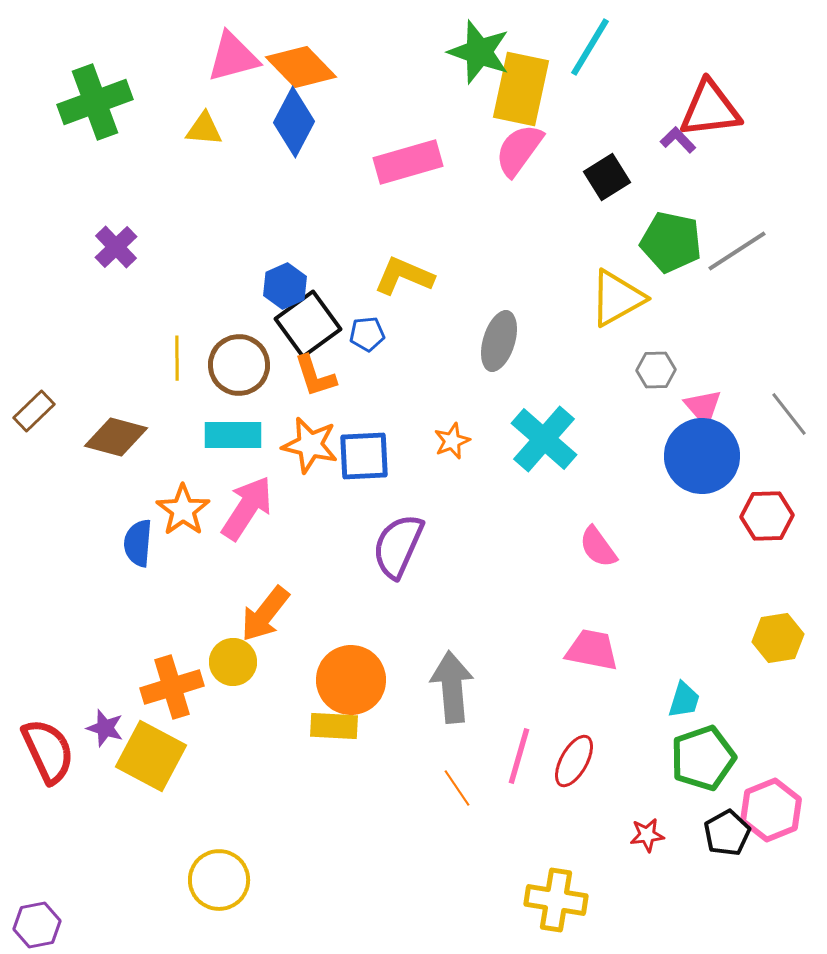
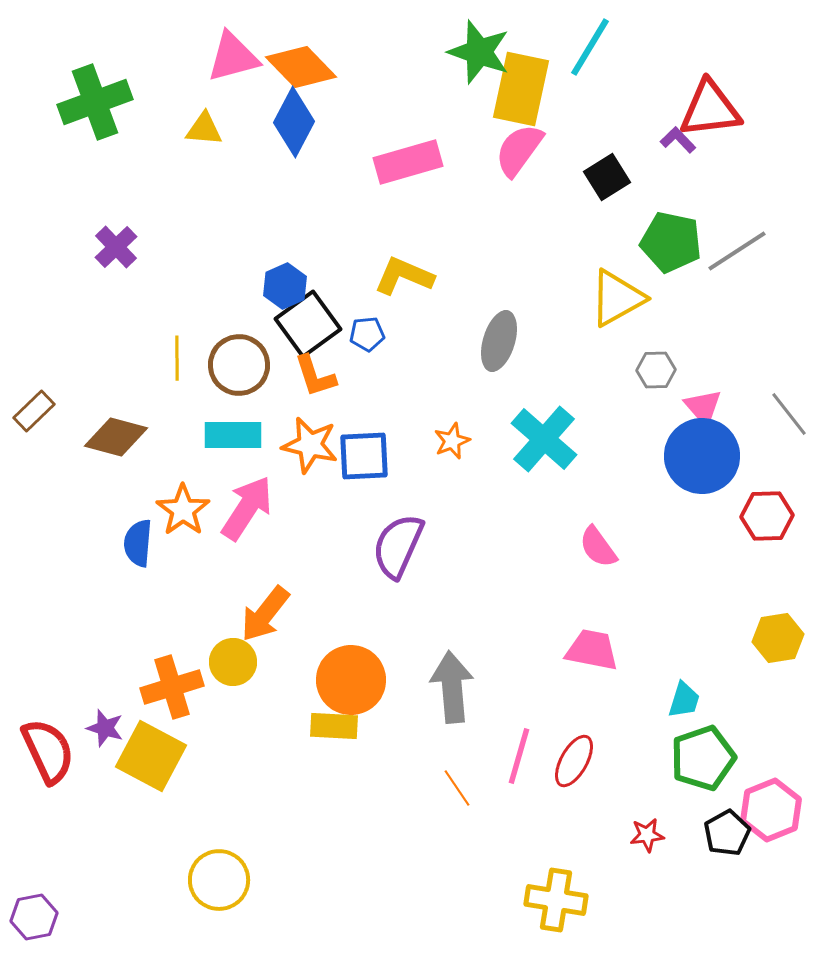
purple hexagon at (37, 925): moved 3 px left, 8 px up
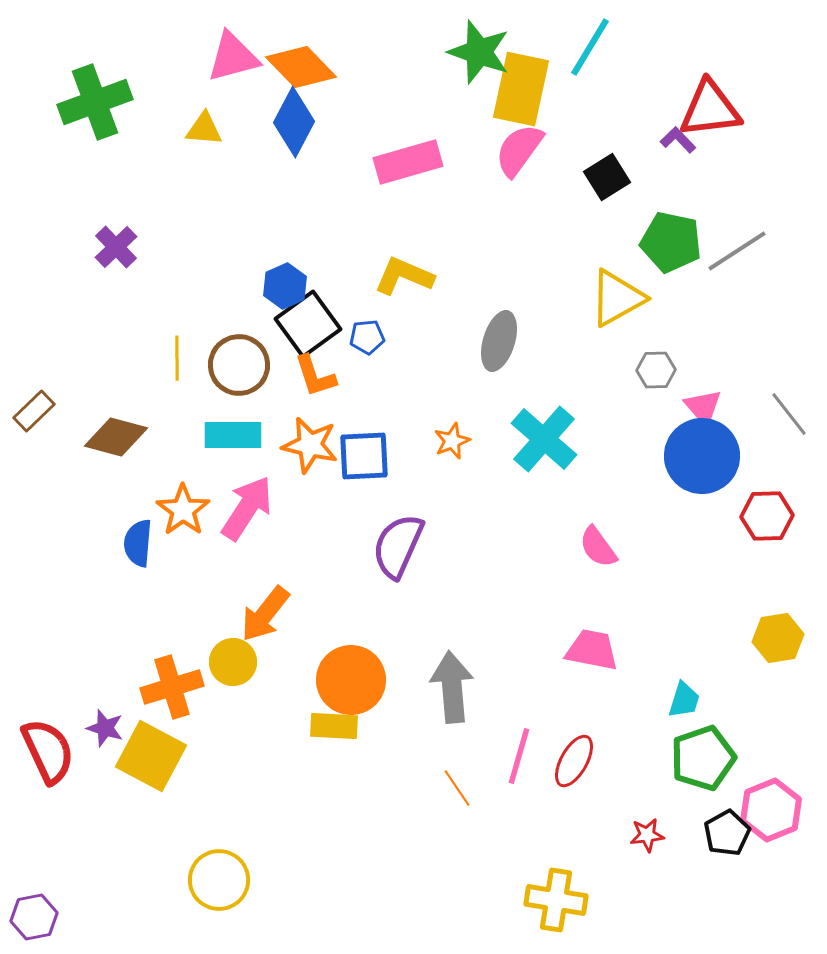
blue pentagon at (367, 334): moved 3 px down
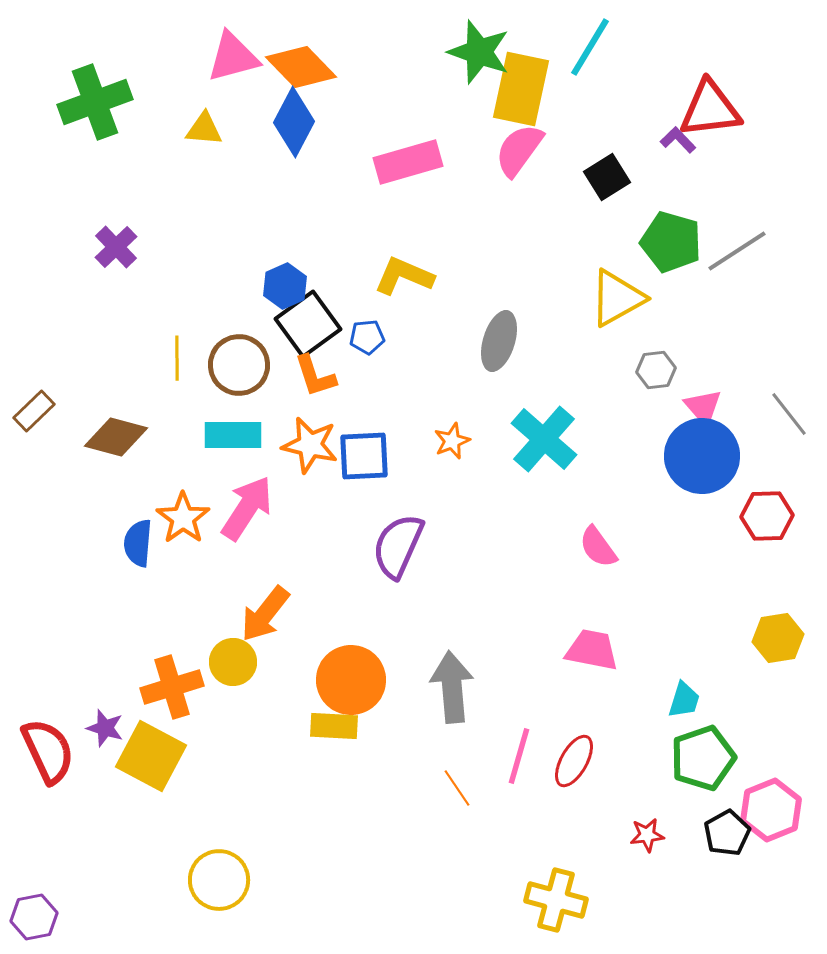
green pentagon at (671, 242): rotated 4 degrees clockwise
gray hexagon at (656, 370): rotated 6 degrees counterclockwise
orange star at (183, 510): moved 8 px down
yellow cross at (556, 900): rotated 6 degrees clockwise
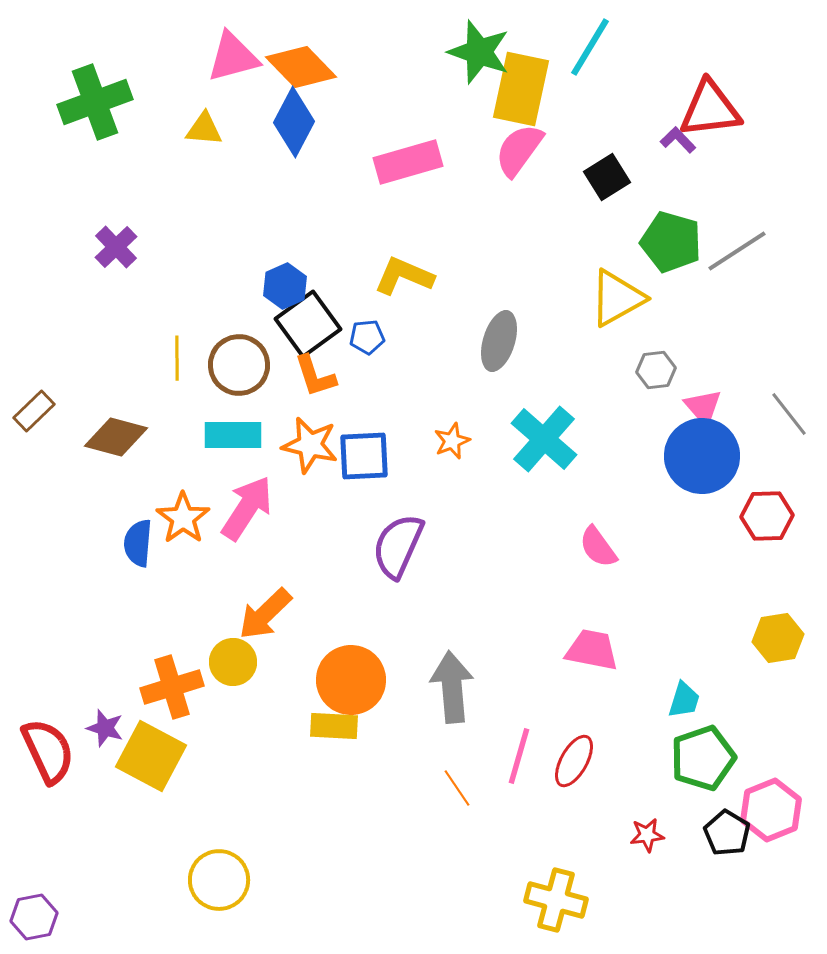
orange arrow at (265, 614): rotated 8 degrees clockwise
black pentagon at (727, 833): rotated 12 degrees counterclockwise
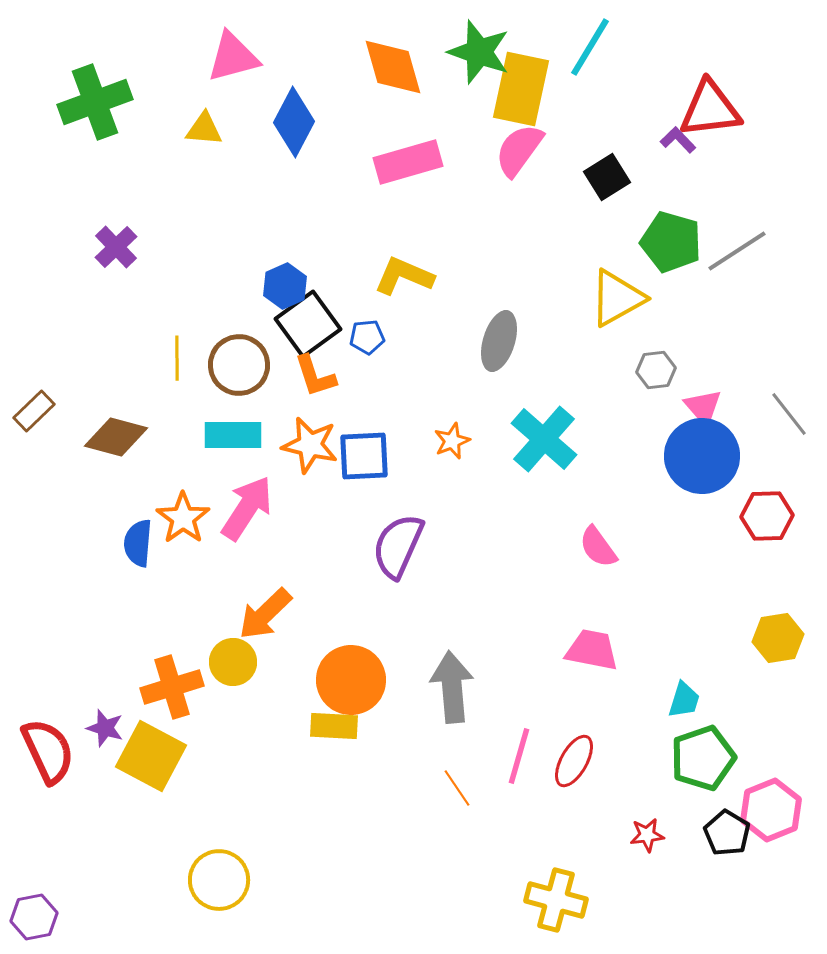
orange diamond at (301, 67): moved 92 px right; rotated 28 degrees clockwise
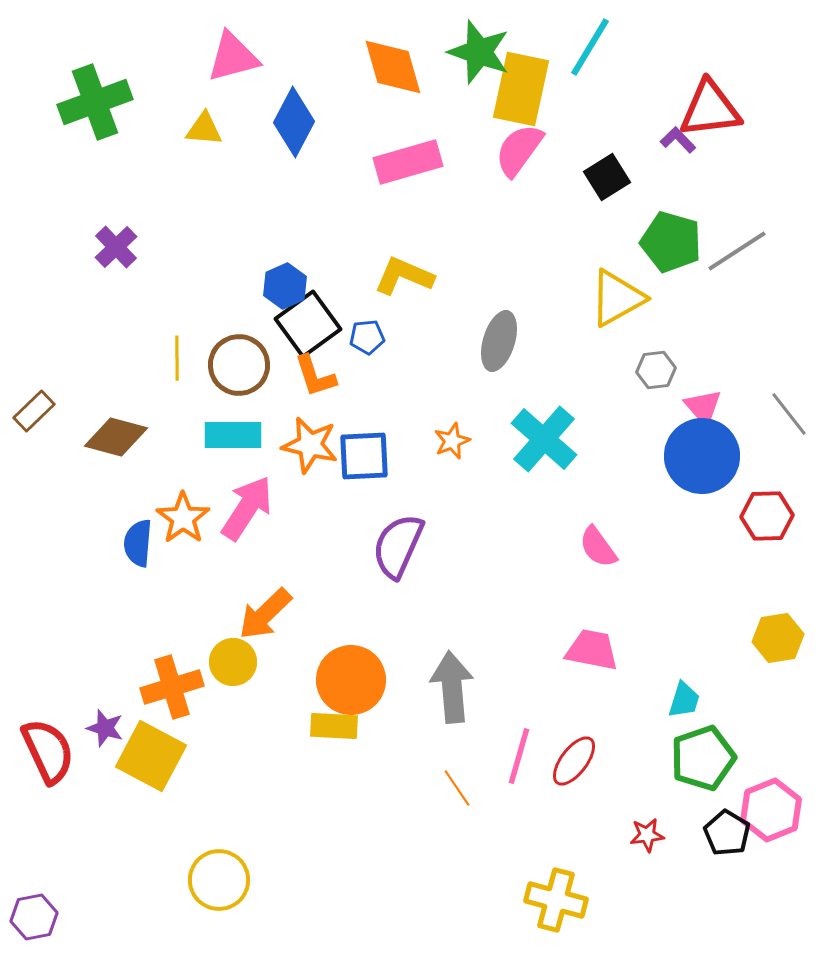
red ellipse at (574, 761): rotated 8 degrees clockwise
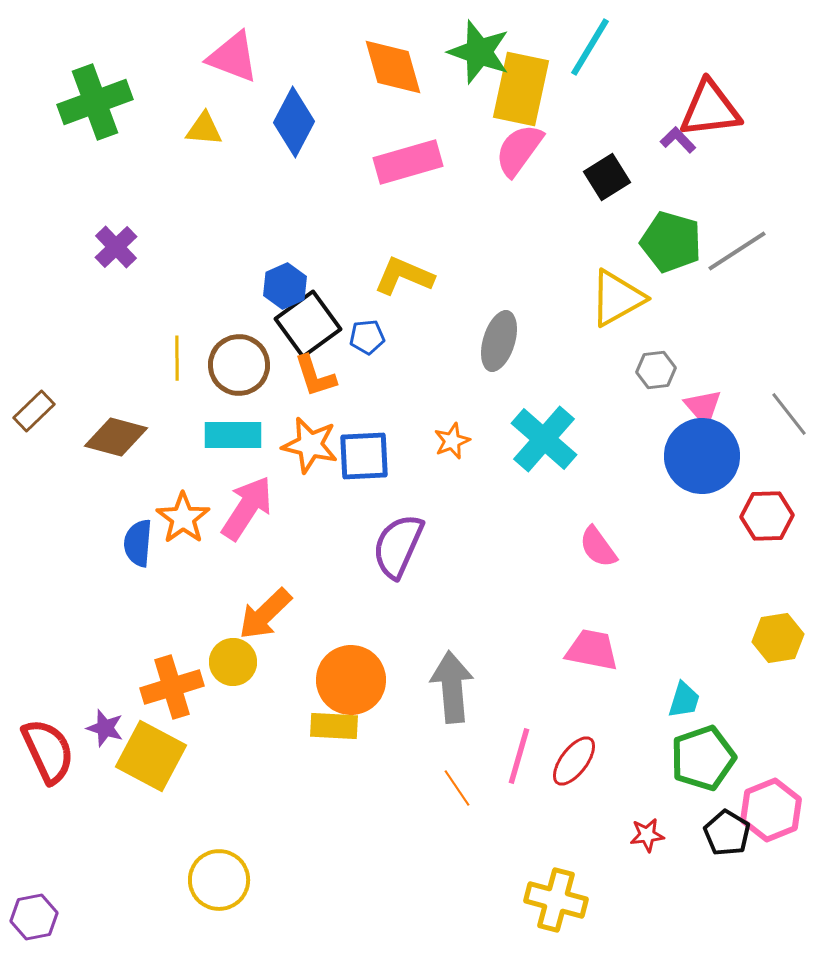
pink triangle at (233, 57): rotated 36 degrees clockwise
